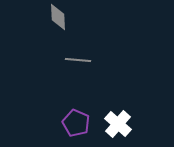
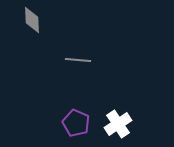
gray diamond: moved 26 px left, 3 px down
white cross: rotated 16 degrees clockwise
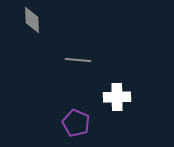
white cross: moved 1 px left, 27 px up; rotated 32 degrees clockwise
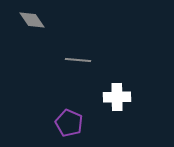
gray diamond: rotated 32 degrees counterclockwise
purple pentagon: moved 7 px left
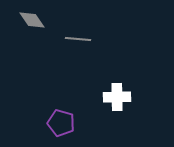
gray line: moved 21 px up
purple pentagon: moved 8 px left; rotated 8 degrees counterclockwise
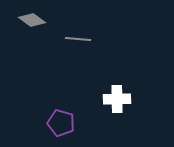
gray diamond: rotated 20 degrees counterclockwise
white cross: moved 2 px down
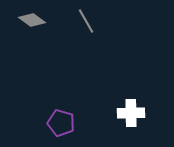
gray line: moved 8 px right, 18 px up; rotated 55 degrees clockwise
white cross: moved 14 px right, 14 px down
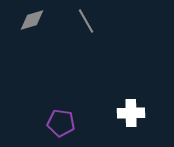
gray diamond: rotated 52 degrees counterclockwise
purple pentagon: rotated 8 degrees counterclockwise
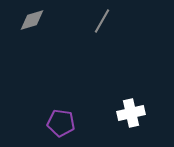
gray line: moved 16 px right; rotated 60 degrees clockwise
white cross: rotated 12 degrees counterclockwise
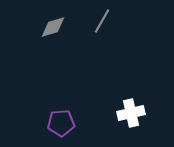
gray diamond: moved 21 px right, 7 px down
purple pentagon: rotated 12 degrees counterclockwise
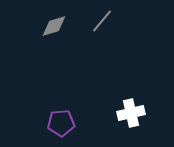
gray line: rotated 10 degrees clockwise
gray diamond: moved 1 px right, 1 px up
